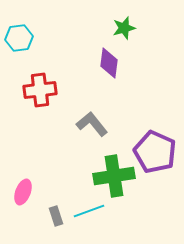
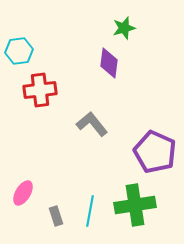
cyan hexagon: moved 13 px down
green cross: moved 21 px right, 29 px down
pink ellipse: moved 1 px down; rotated 10 degrees clockwise
cyan line: moved 1 px right; rotated 60 degrees counterclockwise
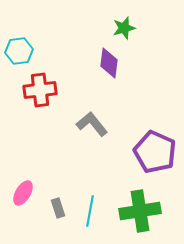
green cross: moved 5 px right, 6 px down
gray rectangle: moved 2 px right, 8 px up
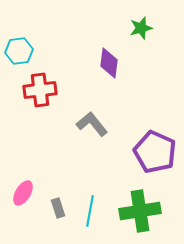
green star: moved 17 px right
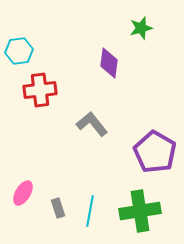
purple pentagon: rotated 6 degrees clockwise
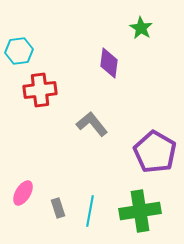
green star: rotated 25 degrees counterclockwise
